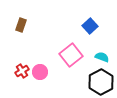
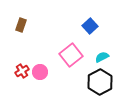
cyan semicircle: rotated 48 degrees counterclockwise
black hexagon: moved 1 px left
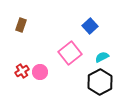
pink square: moved 1 px left, 2 px up
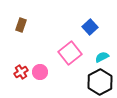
blue square: moved 1 px down
red cross: moved 1 px left, 1 px down
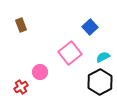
brown rectangle: rotated 40 degrees counterclockwise
cyan semicircle: moved 1 px right
red cross: moved 15 px down
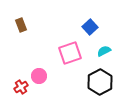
pink square: rotated 20 degrees clockwise
cyan semicircle: moved 1 px right, 6 px up
pink circle: moved 1 px left, 4 px down
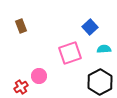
brown rectangle: moved 1 px down
cyan semicircle: moved 2 px up; rotated 24 degrees clockwise
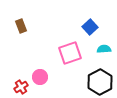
pink circle: moved 1 px right, 1 px down
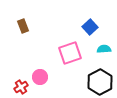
brown rectangle: moved 2 px right
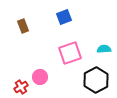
blue square: moved 26 px left, 10 px up; rotated 21 degrees clockwise
black hexagon: moved 4 px left, 2 px up
